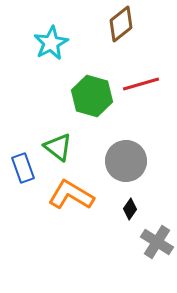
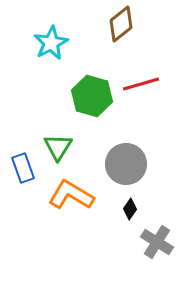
green triangle: rotated 24 degrees clockwise
gray circle: moved 3 px down
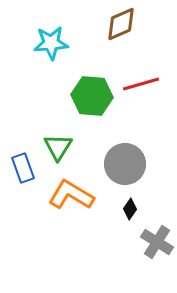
brown diamond: rotated 15 degrees clockwise
cyan star: rotated 24 degrees clockwise
green hexagon: rotated 12 degrees counterclockwise
gray circle: moved 1 px left
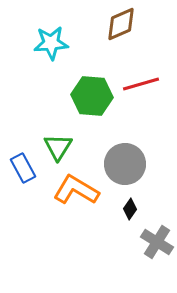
blue rectangle: rotated 8 degrees counterclockwise
orange L-shape: moved 5 px right, 5 px up
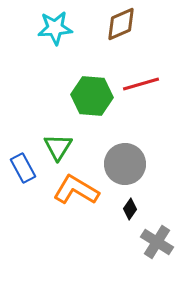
cyan star: moved 4 px right, 15 px up
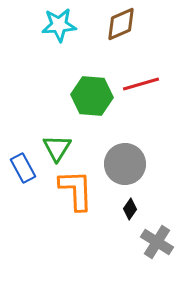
cyan star: moved 4 px right, 3 px up
green triangle: moved 1 px left, 1 px down
orange L-shape: rotated 57 degrees clockwise
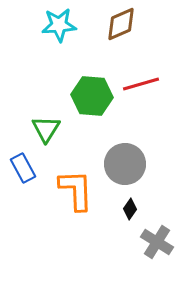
green triangle: moved 11 px left, 19 px up
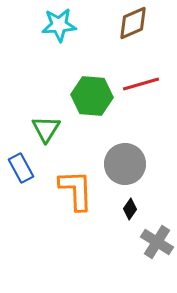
brown diamond: moved 12 px right, 1 px up
blue rectangle: moved 2 px left
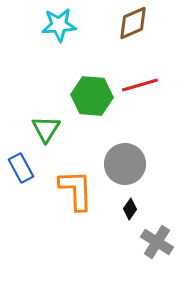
red line: moved 1 px left, 1 px down
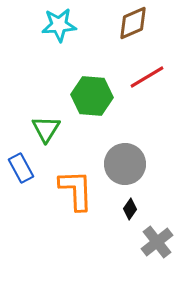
red line: moved 7 px right, 8 px up; rotated 15 degrees counterclockwise
gray cross: rotated 20 degrees clockwise
